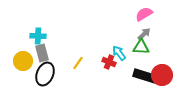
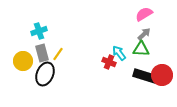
cyan cross: moved 1 px right, 5 px up; rotated 21 degrees counterclockwise
green triangle: moved 2 px down
yellow line: moved 20 px left, 9 px up
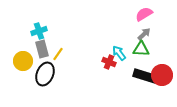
gray rectangle: moved 4 px up
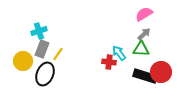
gray rectangle: rotated 36 degrees clockwise
red cross: rotated 16 degrees counterclockwise
red circle: moved 1 px left, 3 px up
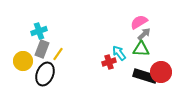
pink semicircle: moved 5 px left, 8 px down
red cross: rotated 24 degrees counterclockwise
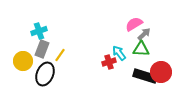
pink semicircle: moved 5 px left, 2 px down
yellow line: moved 2 px right, 1 px down
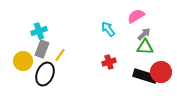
pink semicircle: moved 2 px right, 8 px up
green triangle: moved 4 px right, 2 px up
cyan arrow: moved 11 px left, 24 px up
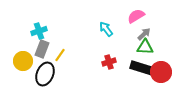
cyan arrow: moved 2 px left
black rectangle: moved 3 px left, 8 px up
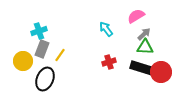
black ellipse: moved 5 px down
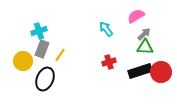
black rectangle: moved 2 px left, 3 px down; rotated 35 degrees counterclockwise
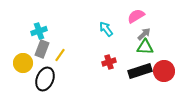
yellow circle: moved 2 px down
red circle: moved 3 px right, 1 px up
